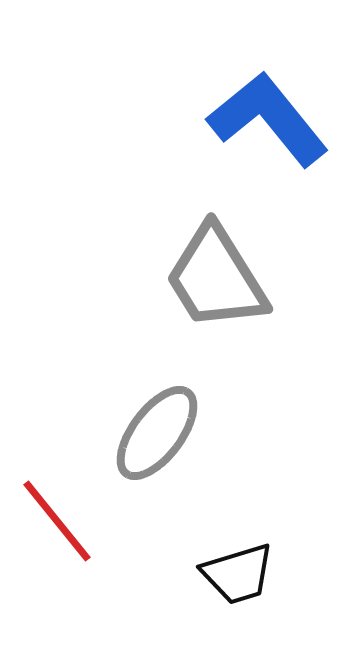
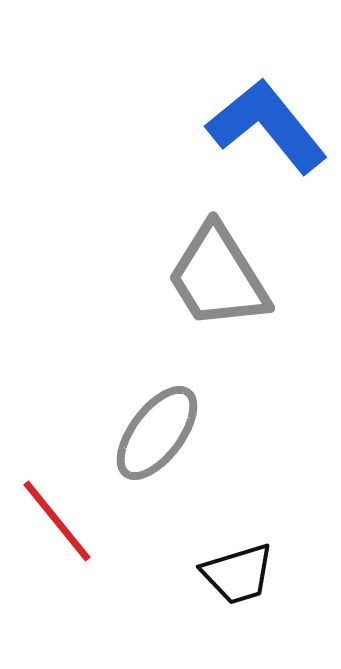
blue L-shape: moved 1 px left, 7 px down
gray trapezoid: moved 2 px right, 1 px up
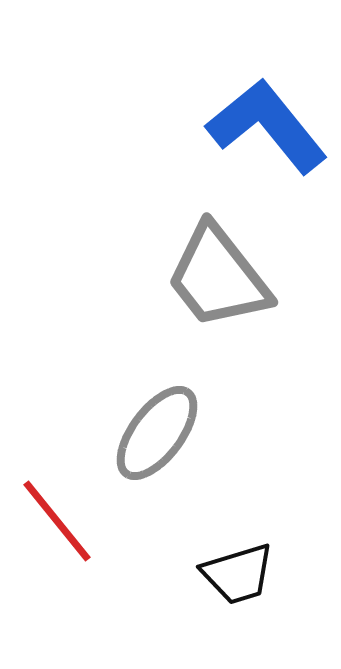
gray trapezoid: rotated 6 degrees counterclockwise
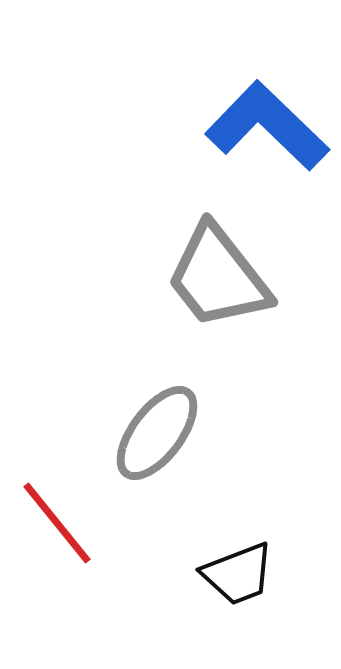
blue L-shape: rotated 7 degrees counterclockwise
red line: moved 2 px down
black trapezoid: rotated 4 degrees counterclockwise
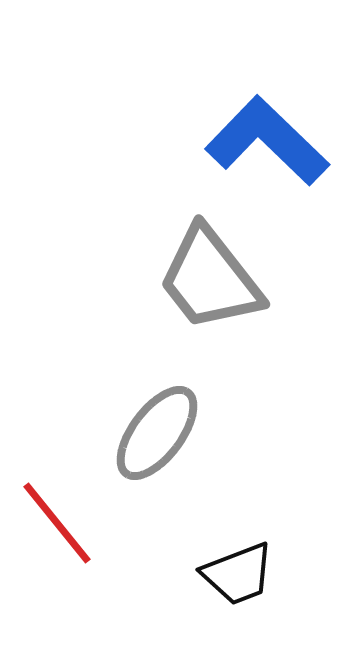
blue L-shape: moved 15 px down
gray trapezoid: moved 8 px left, 2 px down
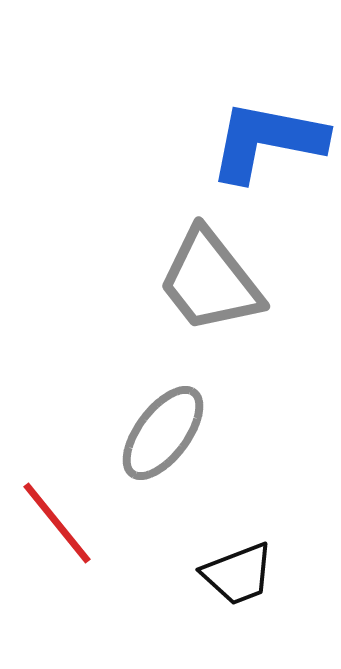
blue L-shape: rotated 33 degrees counterclockwise
gray trapezoid: moved 2 px down
gray ellipse: moved 6 px right
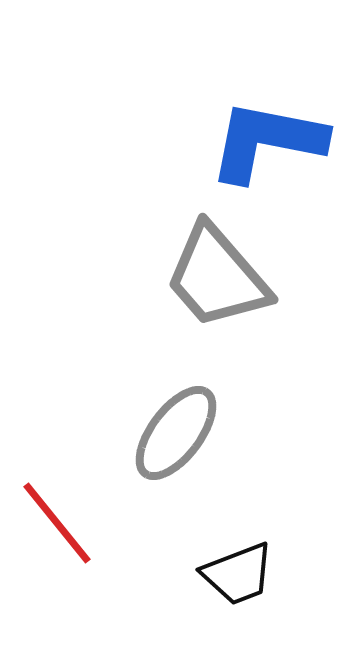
gray trapezoid: moved 7 px right, 4 px up; rotated 3 degrees counterclockwise
gray ellipse: moved 13 px right
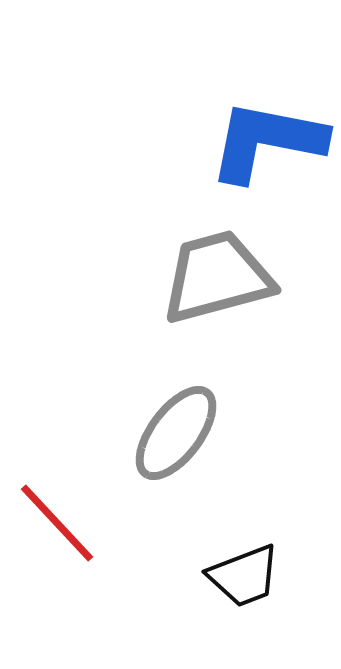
gray trapezoid: rotated 116 degrees clockwise
red line: rotated 4 degrees counterclockwise
black trapezoid: moved 6 px right, 2 px down
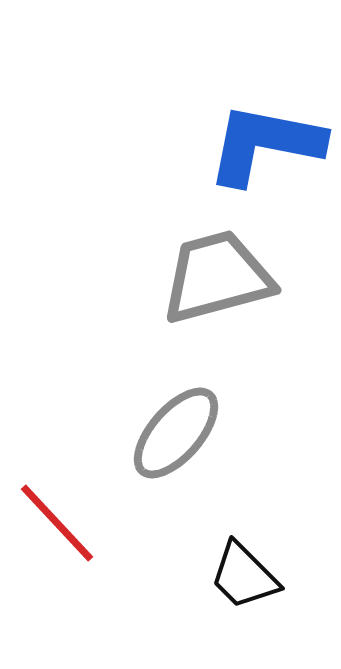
blue L-shape: moved 2 px left, 3 px down
gray ellipse: rotated 4 degrees clockwise
black trapezoid: rotated 66 degrees clockwise
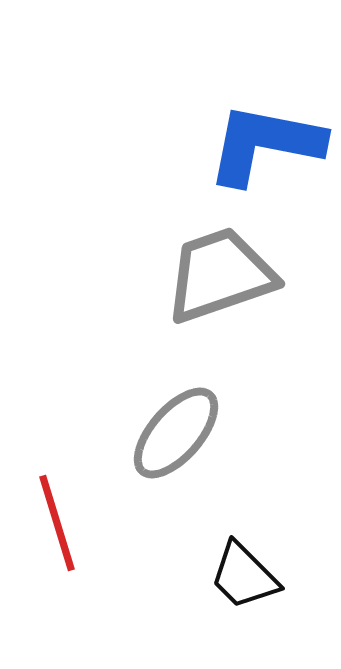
gray trapezoid: moved 3 px right, 2 px up; rotated 4 degrees counterclockwise
red line: rotated 26 degrees clockwise
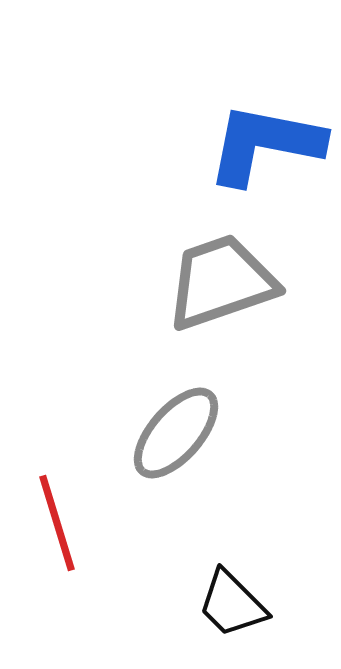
gray trapezoid: moved 1 px right, 7 px down
black trapezoid: moved 12 px left, 28 px down
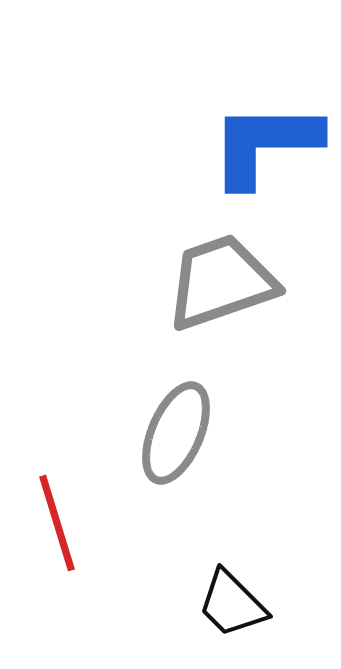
blue L-shape: rotated 11 degrees counterclockwise
gray ellipse: rotated 18 degrees counterclockwise
